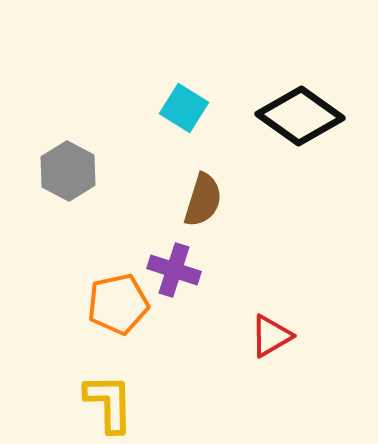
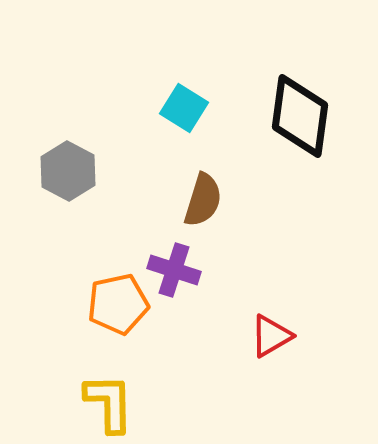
black diamond: rotated 62 degrees clockwise
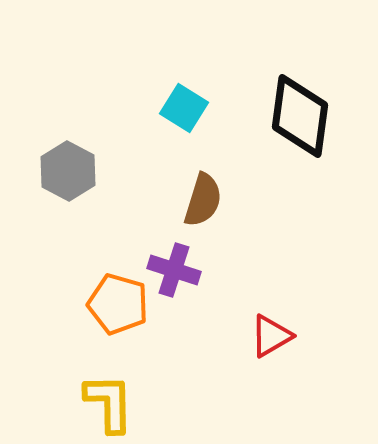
orange pentagon: rotated 28 degrees clockwise
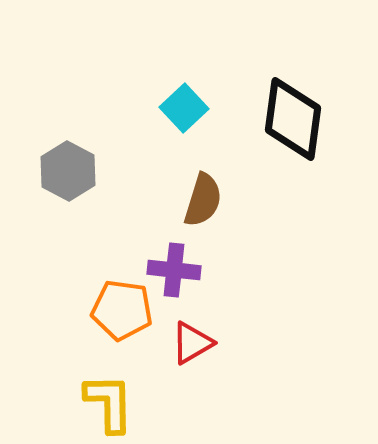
cyan square: rotated 15 degrees clockwise
black diamond: moved 7 px left, 3 px down
purple cross: rotated 12 degrees counterclockwise
orange pentagon: moved 4 px right, 6 px down; rotated 8 degrees counterclockwise
red triangle: moved 79 px left, 7 px down
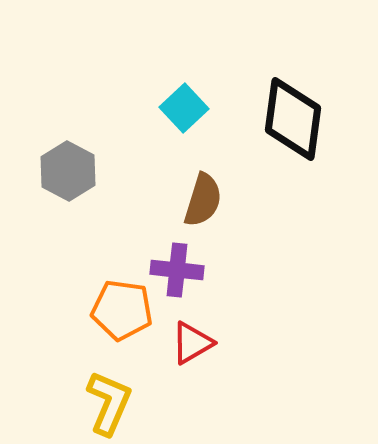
purple cross: moved 3 px right
yellow L-shape: rotated 24 degrees clockwise
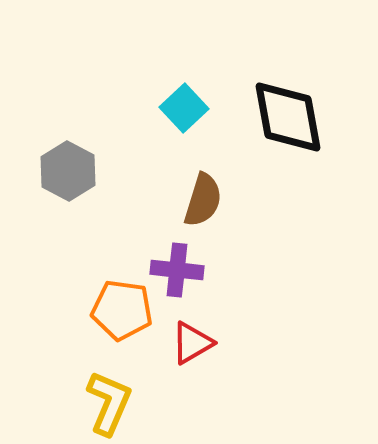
black diamond: moved 5 px left, 2 px up; rotated 18 degrees counterclockwise
